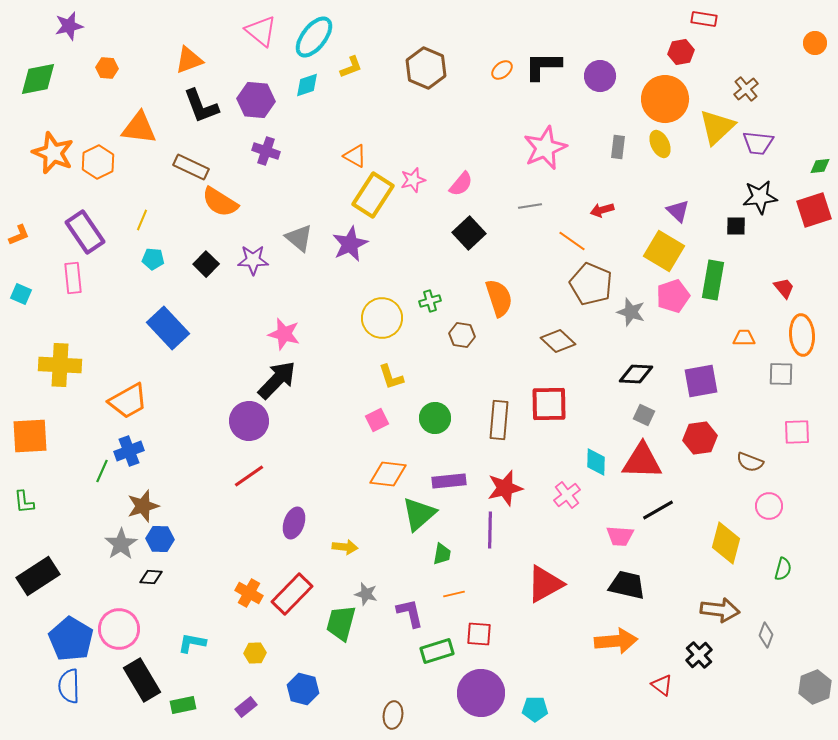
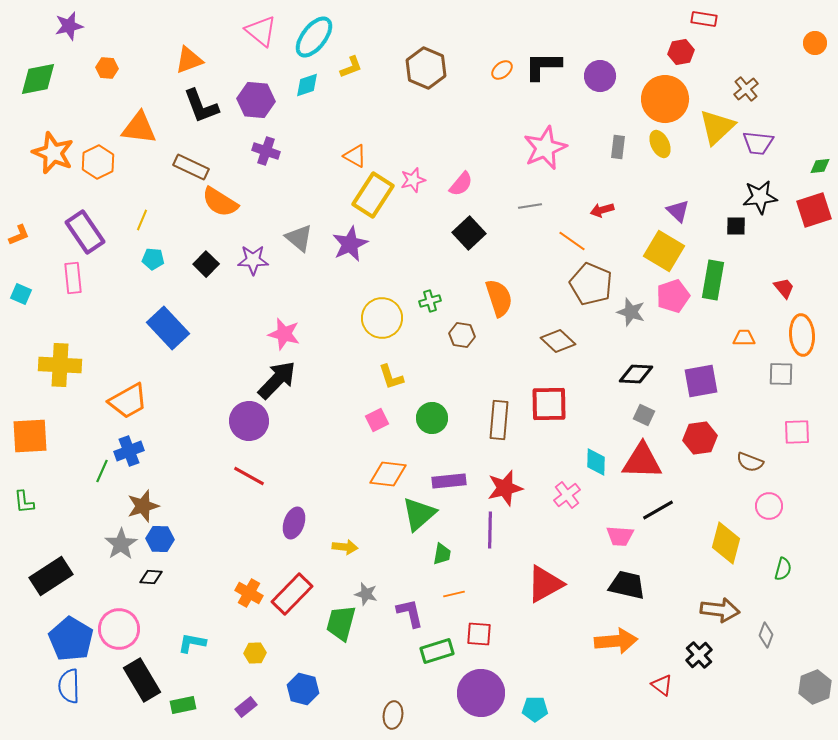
green circle at (435, 418): moved 3 px left
red line at (249, 476): rotated 64 degrees clockwise
black rectangle at (38, 576): moved 13 px right
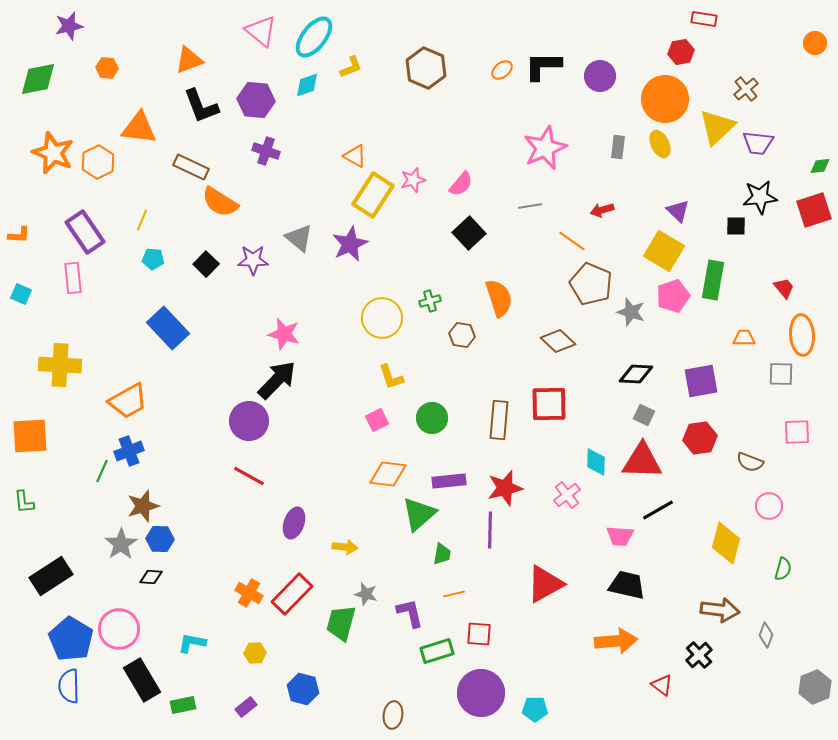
orange L-shape at (19, 235): rotated 25 degrees clockwise
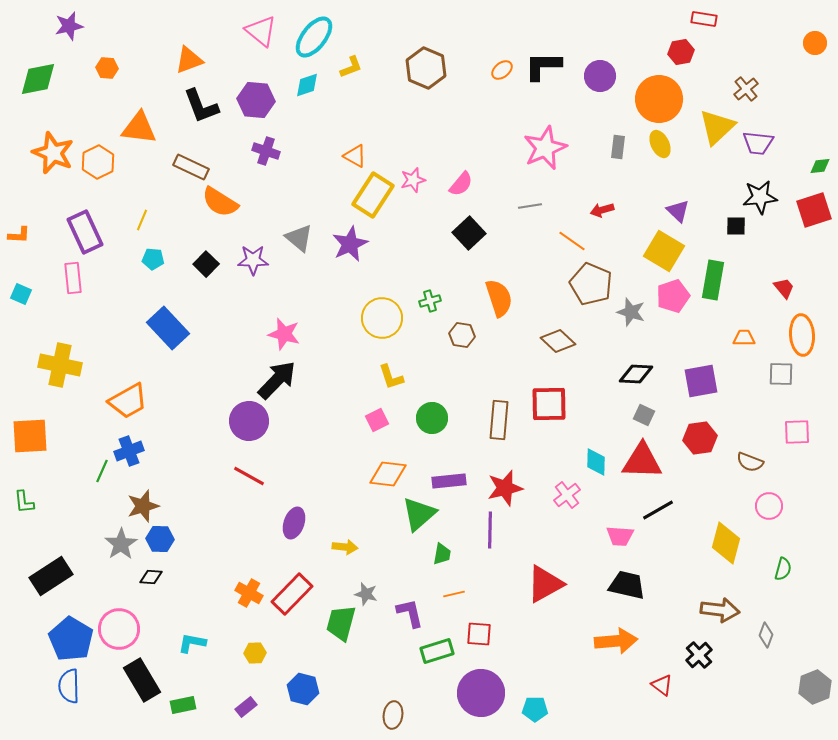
orange circle at (665, 99): moved 6 px left
purple rectangle at (85, 232): rotated 9 degrees clockwise
yellow cross at (60, 365): rotated 9 degrees clockwise
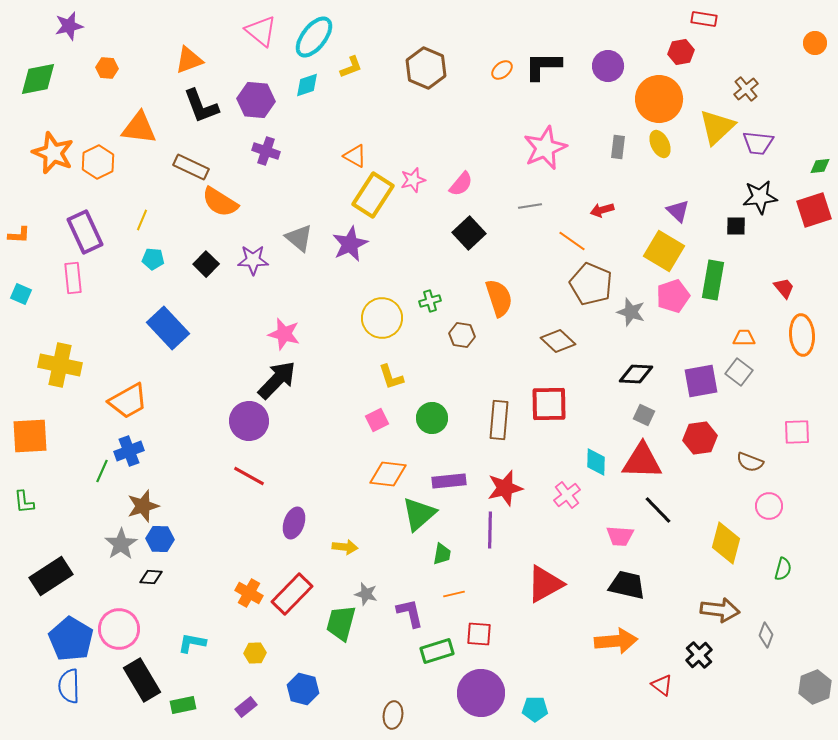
purple circle at (600, 76): moved 8 px right, 10 px up
gray square at (781, 374): moved 42 px left, 2 px up; rotated 36 degrees clockwise
black line at (658, 510): rotated 76 degrees clockwise
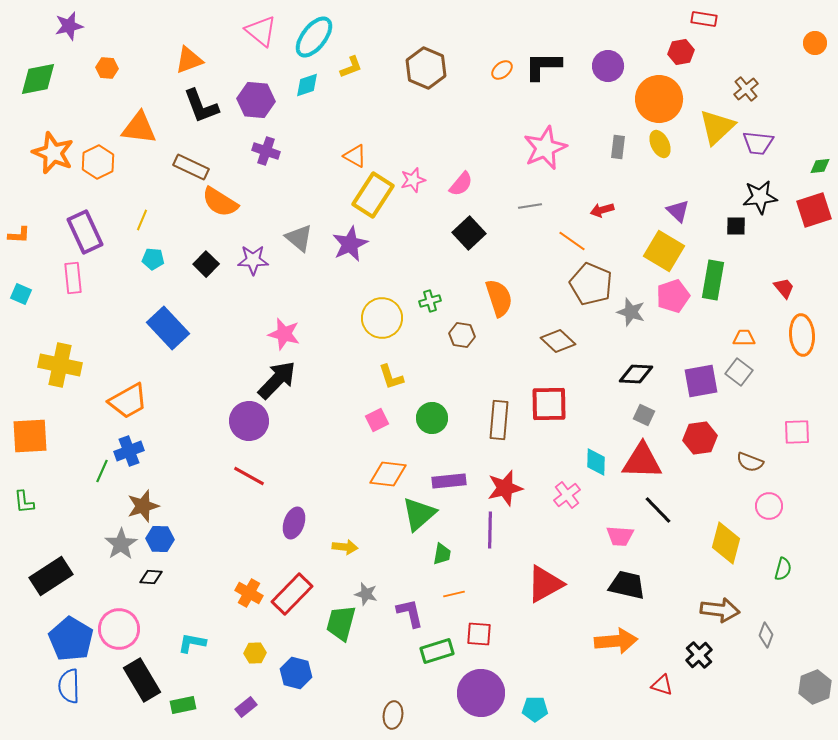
red triangle at (662, 685): rotated 20 degrees counterclockwise
blue hexagon at (303, 689): moved 7 px left, 16 px up
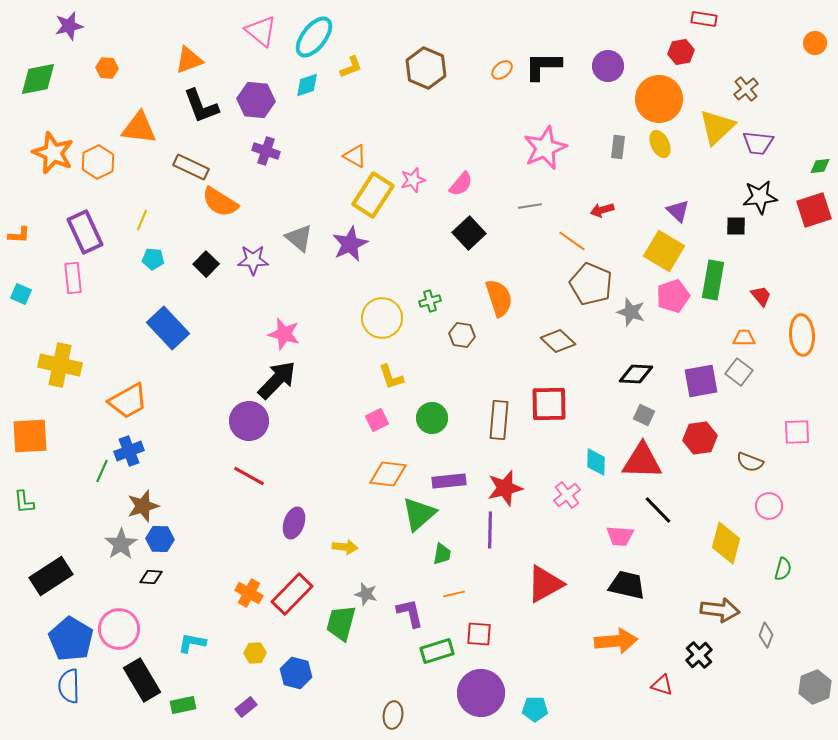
red trapezoid at (784, 288): moved 23 px left, 8 px down
